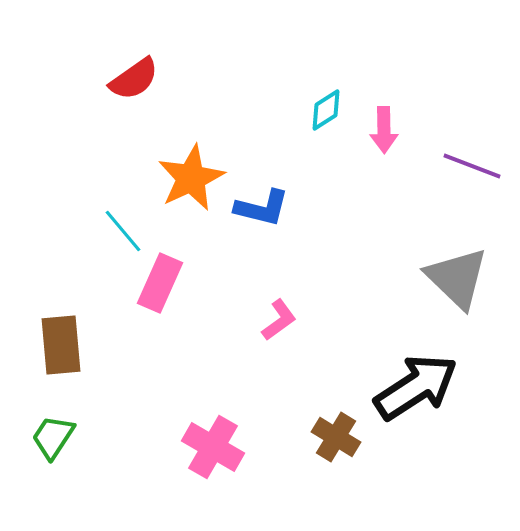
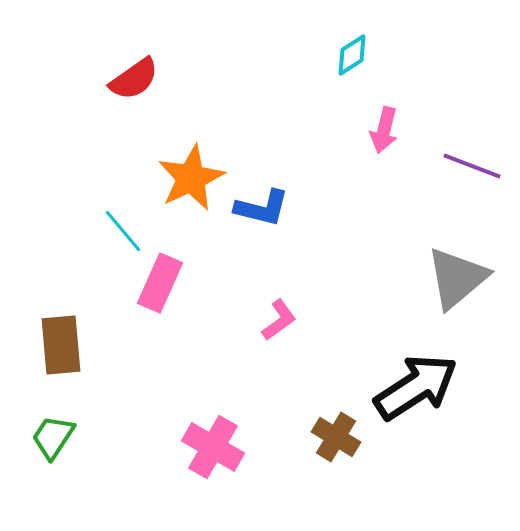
cyan diamond: moved 26 px right, 55 px up
pink arrow: rotated 15 degrees clockwise
gray triangle: rotated 36 degrees clockwise
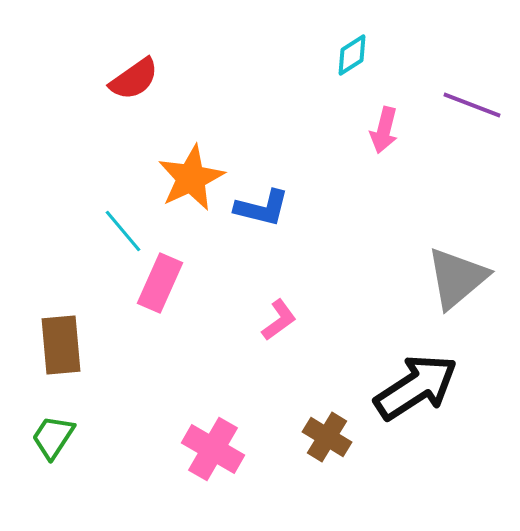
purple line: moved 61 px up
brown cross: moved 9 px left
pink cross: moved 2 px down
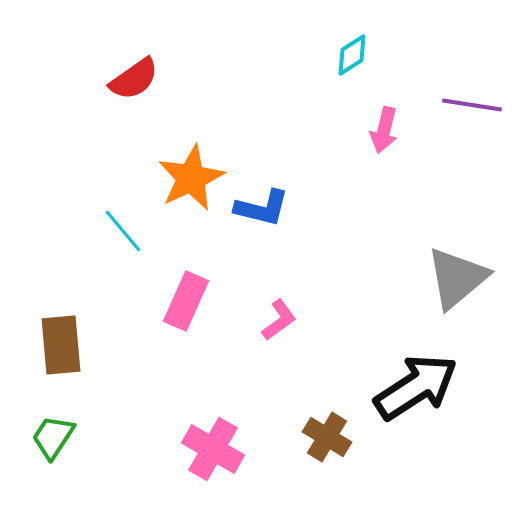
purple line: rotated 12 degrees counterclockwise
pink rectangle: moved 26 px right, 18 px down
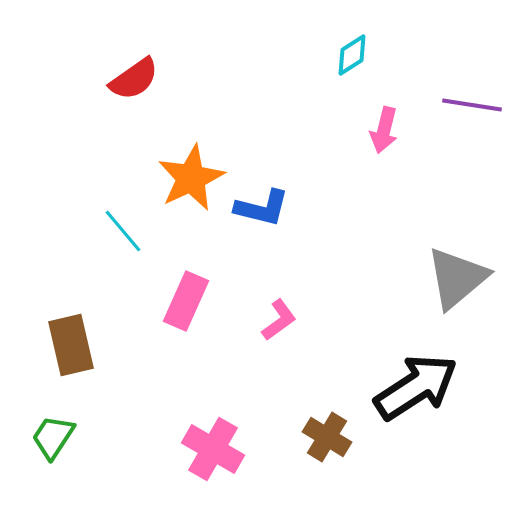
brown rectangle: moved 10 px right; rotated 8 degrees counterclockwise
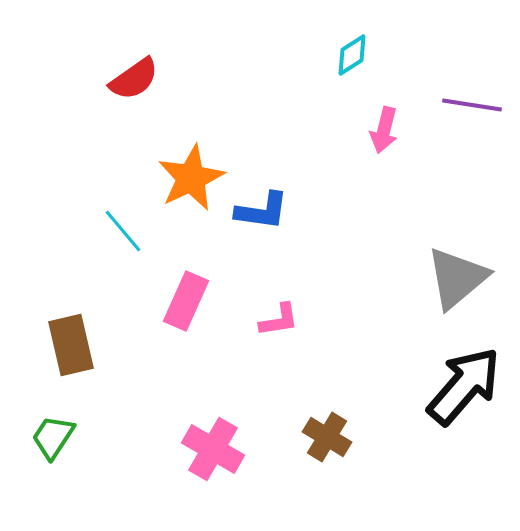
blue L-shape: moved 3 px down; rotated 6 degrees counterclockwise
pink L-shape: rotated 27 degrees clockwise
black arrow: moved 48 px right, 1 px up; rotated 16 degrees counterclockwise
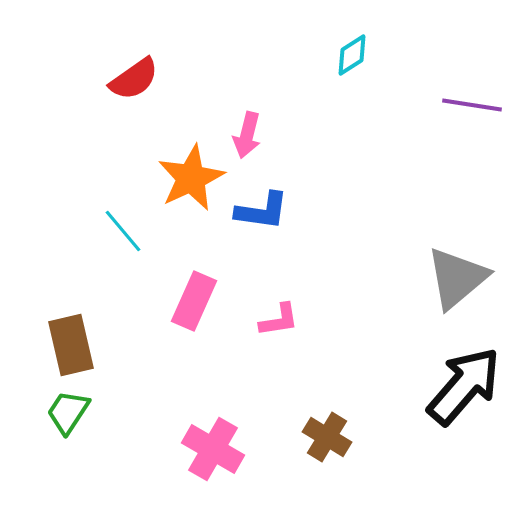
pink arrow: moved 137 px left, 5 px down
pink rectangle: moved 8 px right
green trapezoid: moved 15 px right, 25 px up
